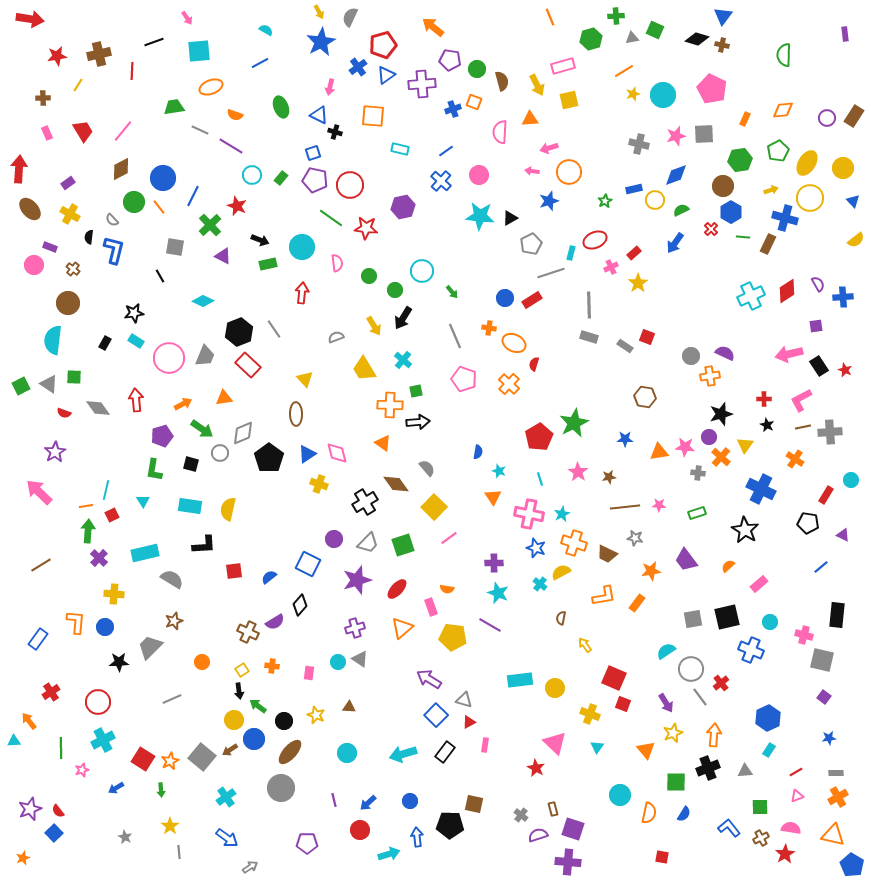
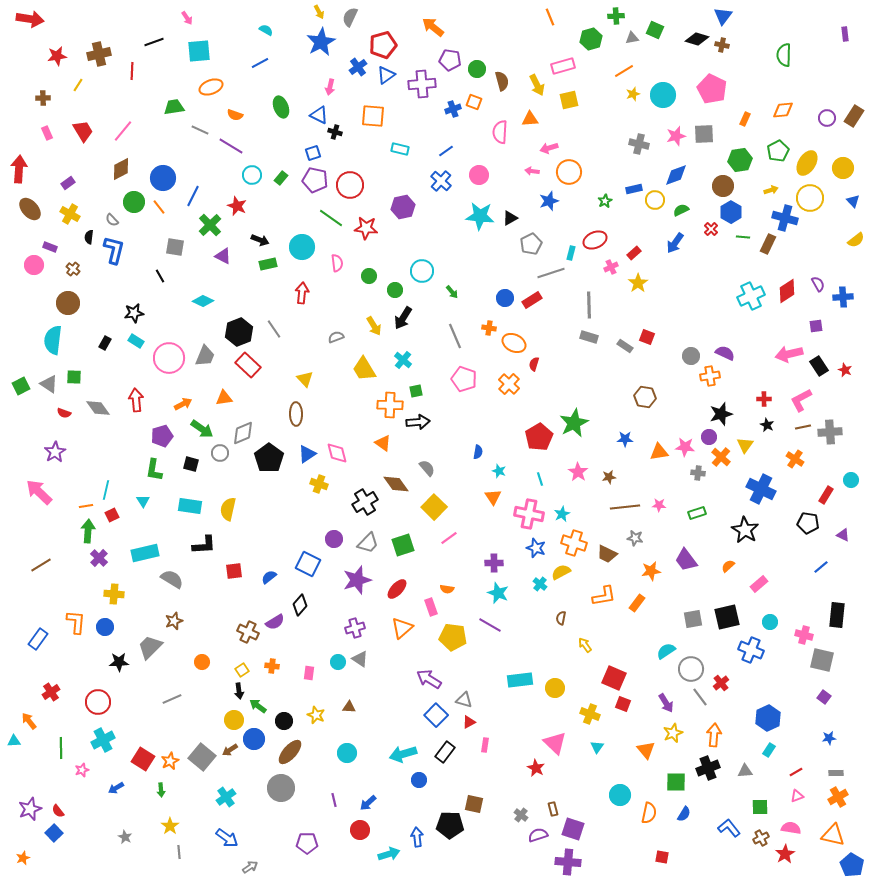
blue circle at (410, 801): moved 9 px right, 21 px up
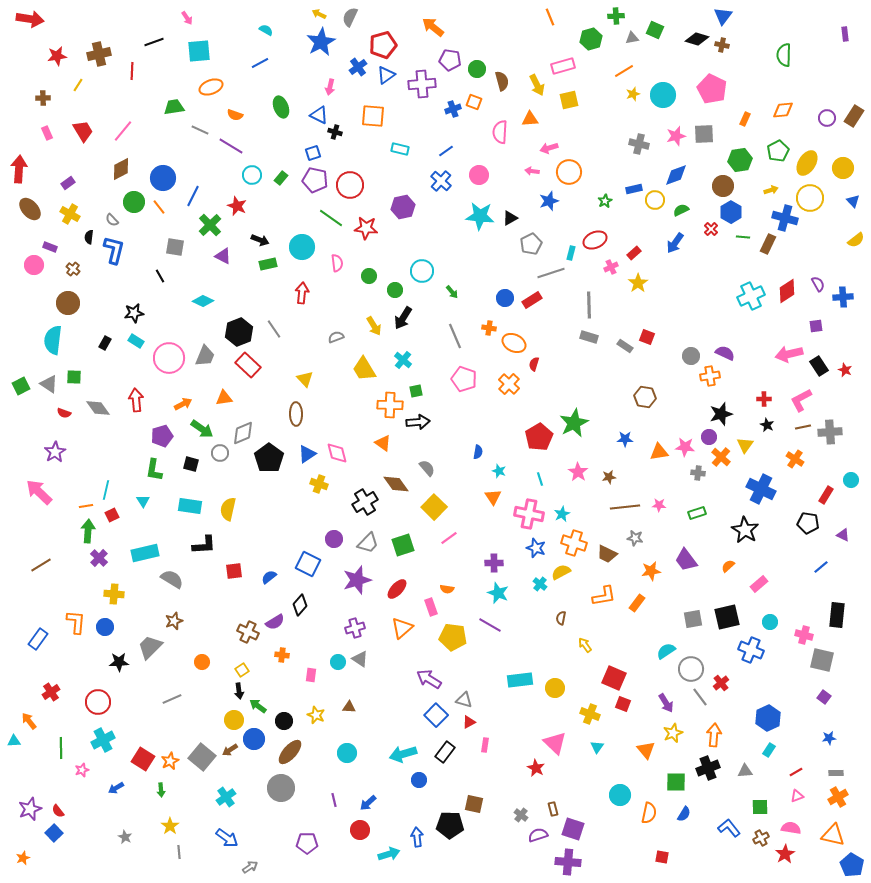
yellow arrow at (319, 12): moved 2 px down; rotated 144 degrees clockwise
orange cross at (272, 666): moved 10 px right, 11 px up
pink rectangle at (309, 673): moved 2 px right, 2 px down
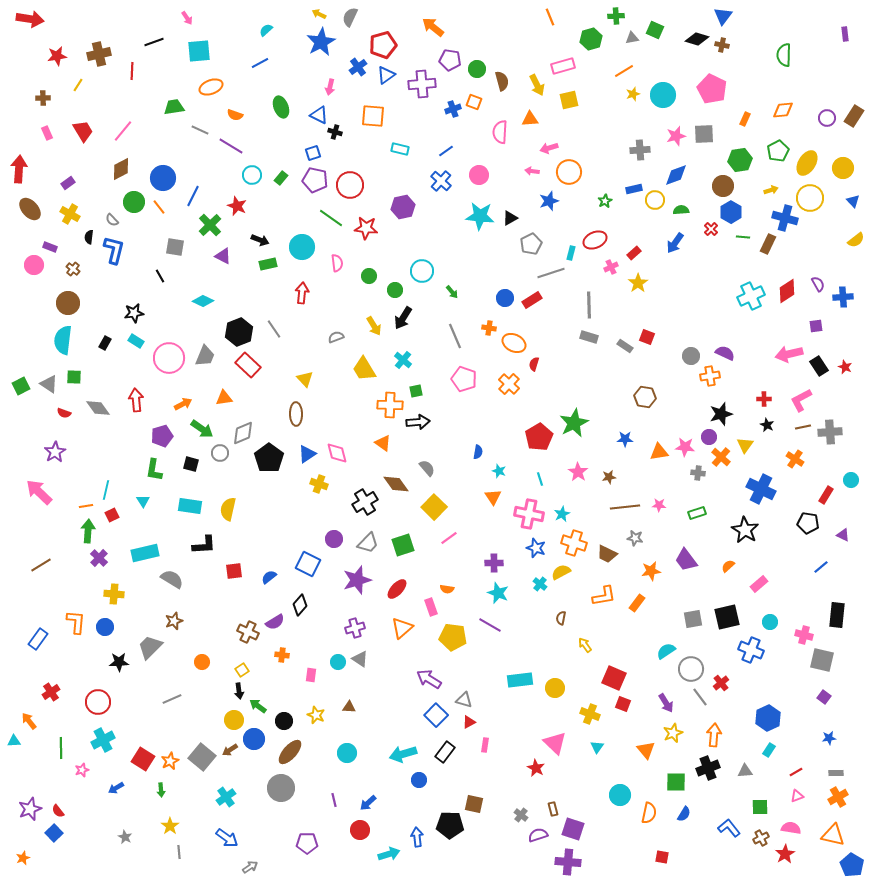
cyan semicircle at (266, 30): rotated 72 degrees counterclockwise
gray cross at (639, 144): moved 1 px right, 6 px down; rotated 18 degrees counterclockwise
green semicircle at (681, 210): rotated 21 degrees clockwise
cyan semicircle at (53, 340): moved 10 px right
red star at (845, 370): moved 3 px up
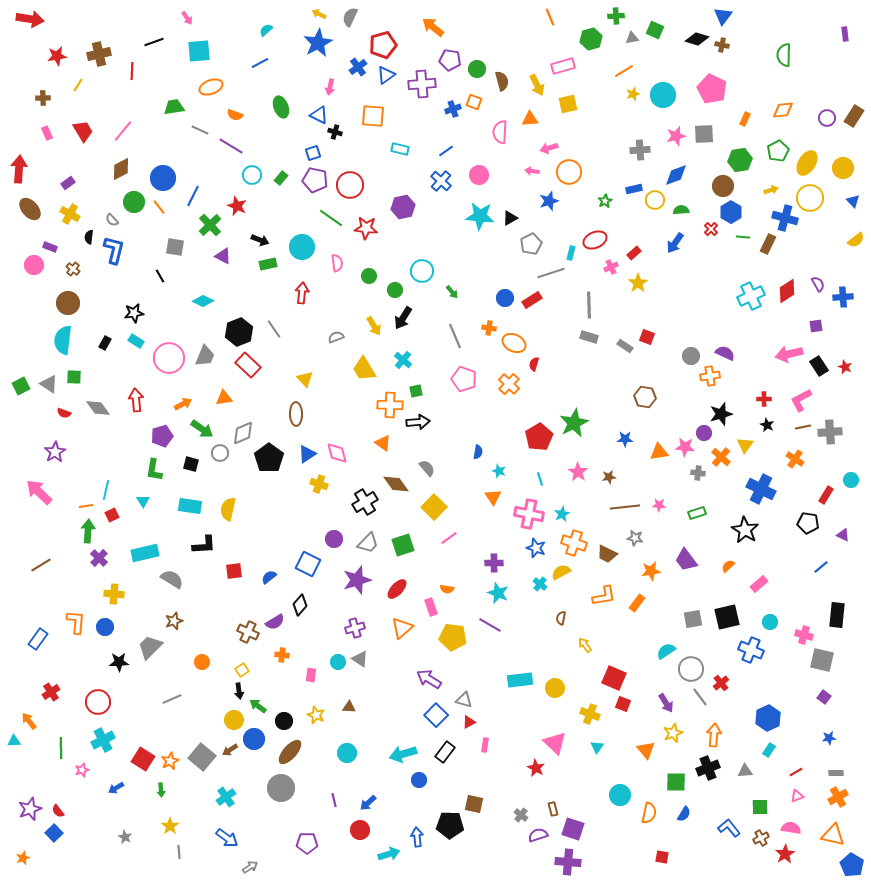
blue star at (321, 42): moved 3 px left, 1 px down
yellow square at (569, 100): moved 1 px left, 4 px down
purple circle at (709, 437): moved 5 px left, 4 px up
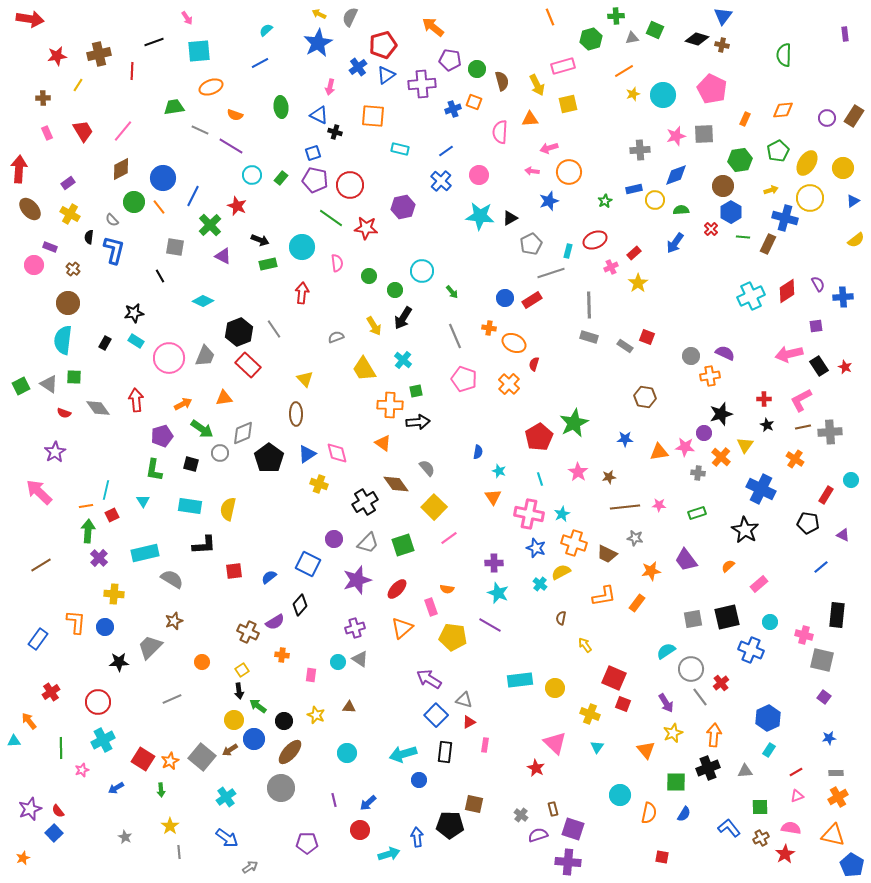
green ellipse at (281, 107): rotated 15 degrees clockwise
blue triangle at (853, 201): rotated 40 degrees clockwise
cyan rectangle at (571, 253): moved 3 px left, 2 px up
black rectangle at (445, 752): rotated 30 degrees counterclockwise
